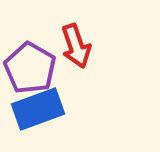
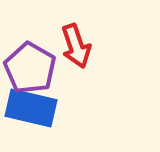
blue rectangle: moved 7 px left, 1 px up; rotated 33 degrees clockwise
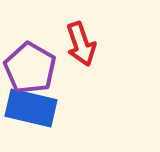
red arrow: moved 5 px right, 2 px up
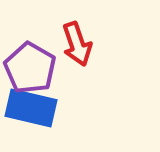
red arrow: moved 4 px left
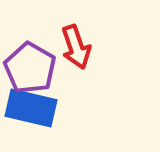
red arrow: moved 1 px left, 3 px down
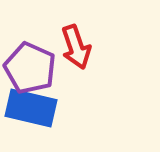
purple pentagon: rotated 6 degrees counterclockwise
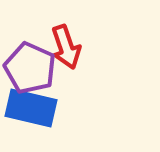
red arrow: moved 10 px left
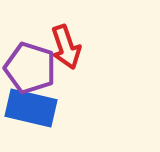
purple pentagon: rotated 6 degrees counterclockwise
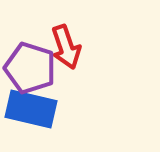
blue rectangle: moved 1 px down
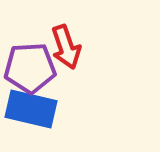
purple pentagon: rotated 21 degrees counterclockwise
